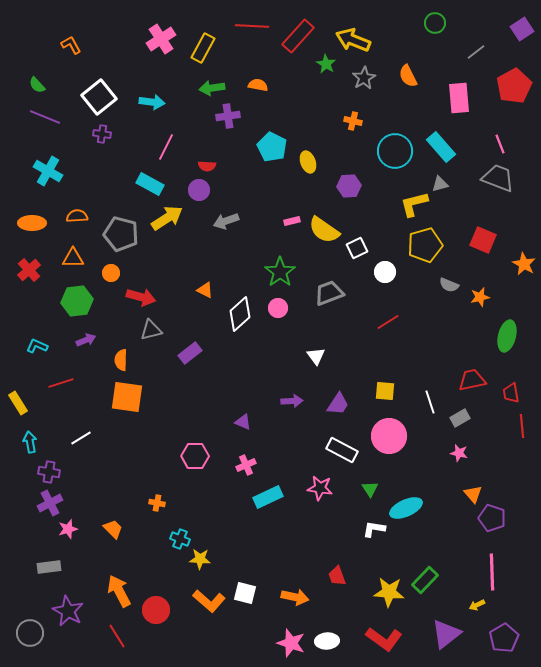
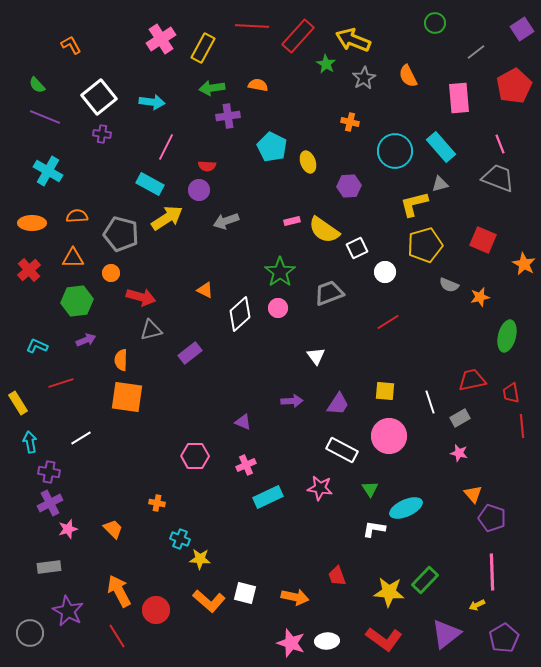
orange cross at (353, 121): moved 3 px left, 1 px down
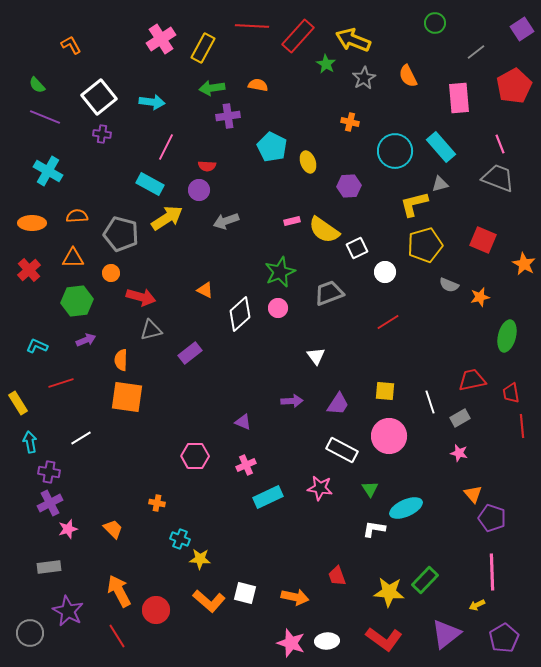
green star at (280, 272): rotated 12 degrees clockwise
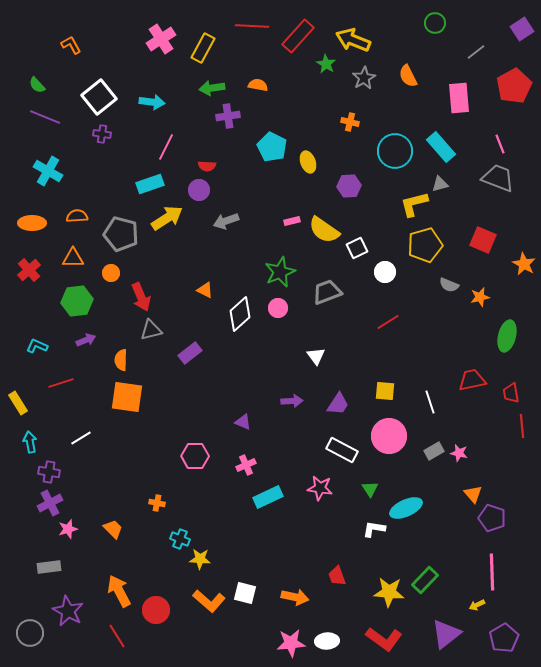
cyan rectangle at (150, 184): rotated 48 degrees counterclockwise
gray trapezoid at (329, 293): moved 2 px left, 1 px up
red arrow at (141, 297): rotated 52 degrees clockwise
gray rectangle at (460, 418): moved 26 px left, 33 px down
pink star at (291, 643): rotated 24 degrees counterclockwise
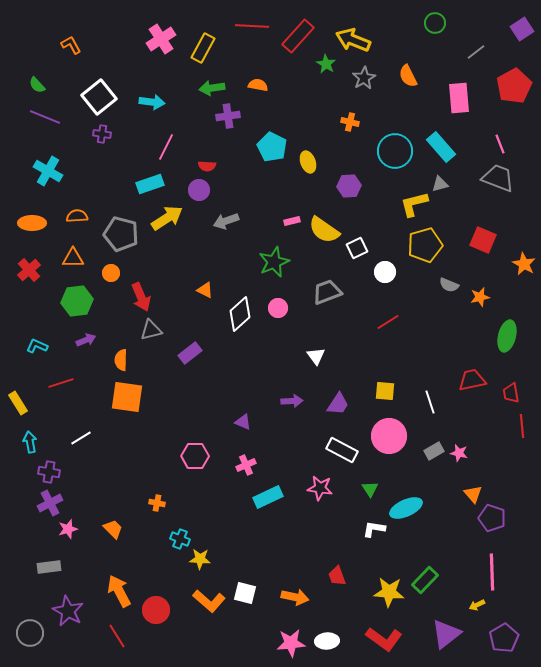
green star at (280, 272): moved 6 px left, 10 px up
